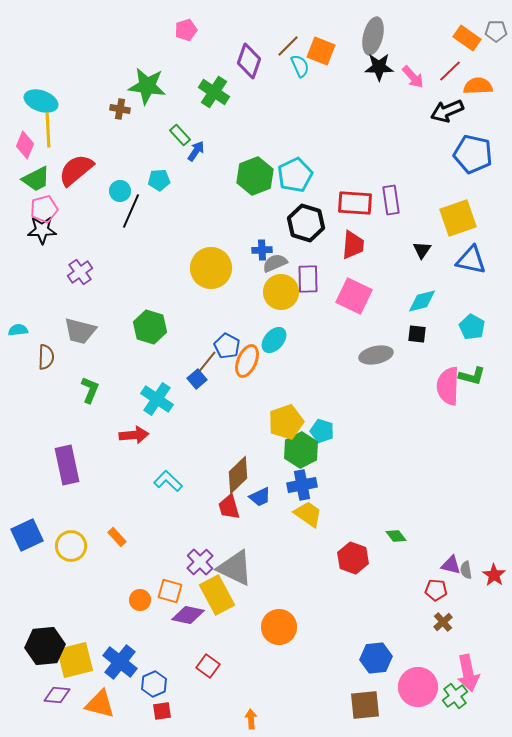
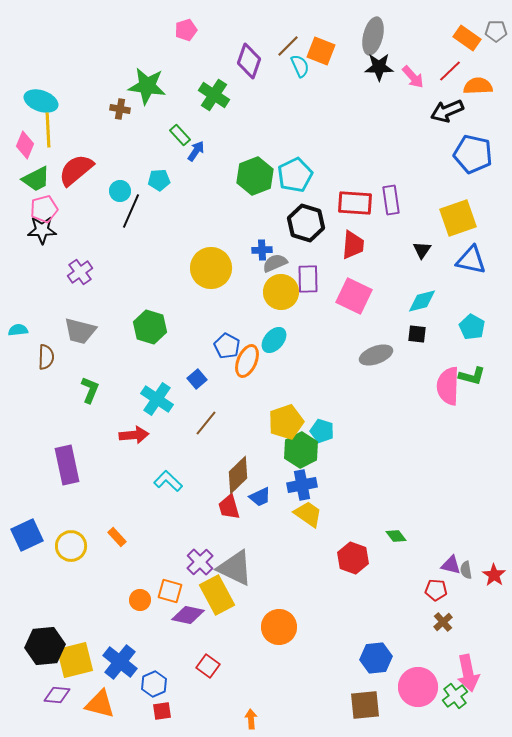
green cross at (214, 92): moved 3 px down
gray ellipse at (376, 355): rotated 8 degrees counterclockwise
brown line at (206, 363): moved 60 px down
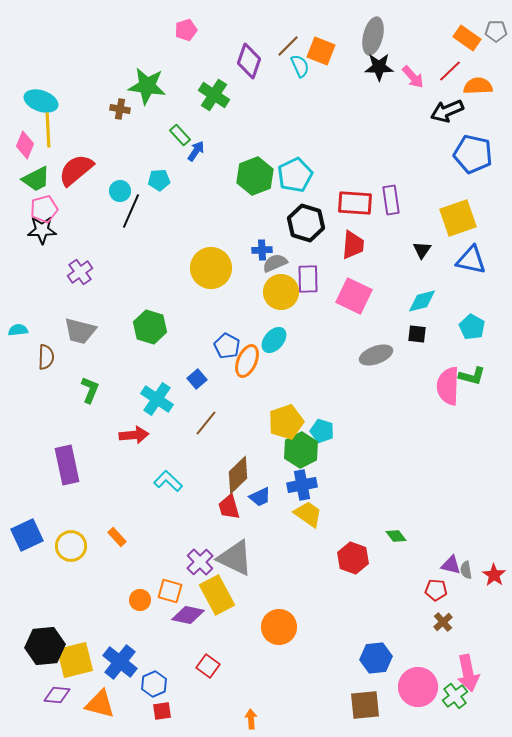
gray triangle at (235, 568): moved 10 px up
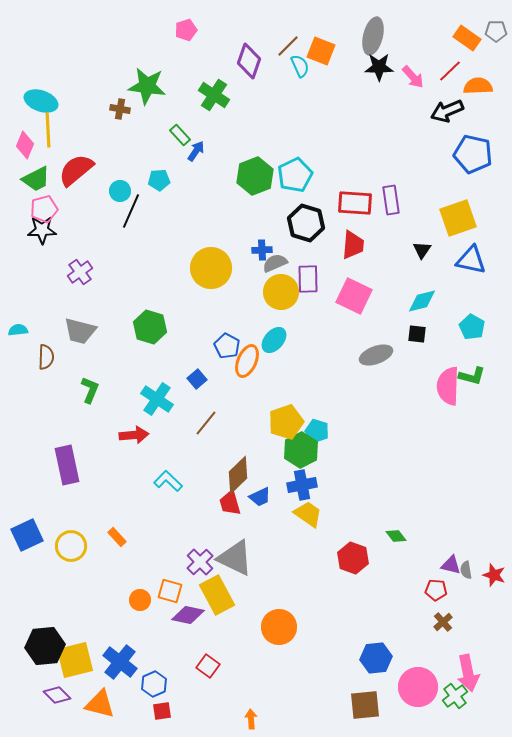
cyan pentagon at (322, 431): moved 5 px left
red trapezoid at (229, 507): moved 1 px right, 4 px up
red star at (494, 575): rotated 15 degrees counterclockwise
purple diamond at (57, 695): rotated 40 degrees clockwise
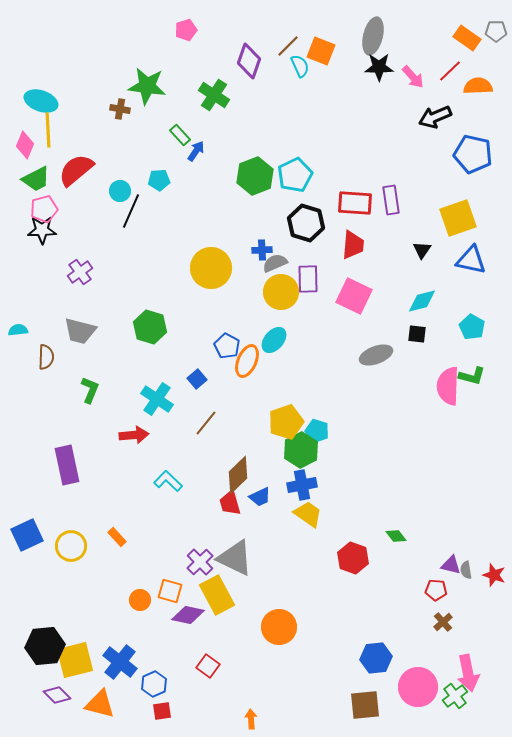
black arrow at (447, 111): moved 12 px left, 6 px down
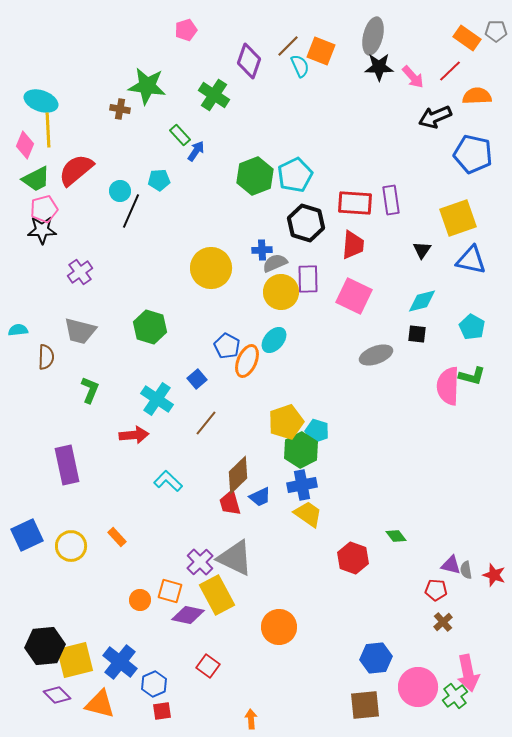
orange semicircle at (478, 86): moved 1 px left, 10 px down
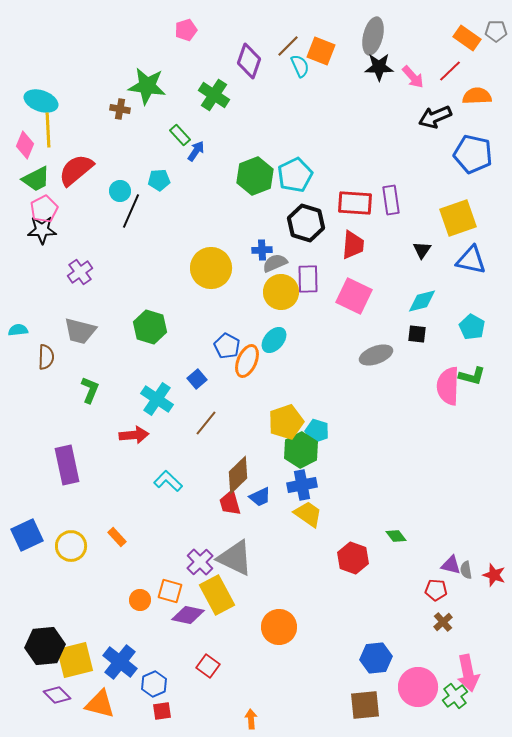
pink pentagon at (44, 209): rotated 12 degrees counterclockwise
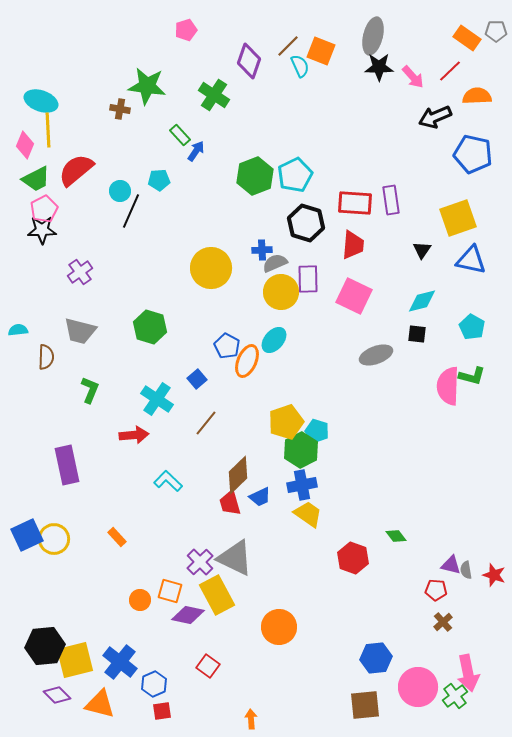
yellow circle at (71, 546): moved 17 px left, 7 px up
